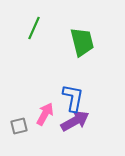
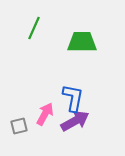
green trapezoid: rotated 76 degrees counterclockwise
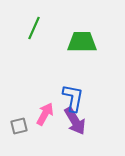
purple arrow: rotated 88 degrees clockwise
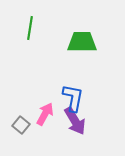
green line: moved 4 px left; rotated 15 degrees counterclockwise
gray square: moved 2 px right, 1 px up; rotated 36 degrees counterclockwise
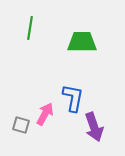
purple arrow: moved 19 px right, 6 px down; rotated 12 degrees clockwise
gray square: rotated 24 degrees counterclockwise
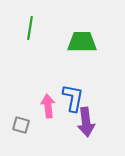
pink arrow: moved 3 px right, 8 px up; rotated 35 degrees counterclockwise
purple arrow: moved 8 px left, 5 px up; rotated 12 degrees clockwise
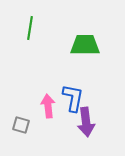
green trapezoid: moved 3 px right, 3 px down
